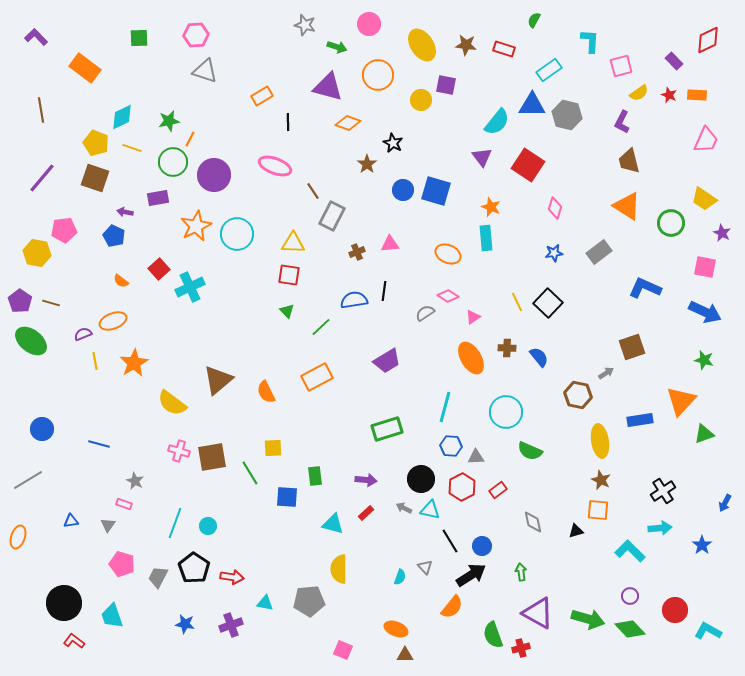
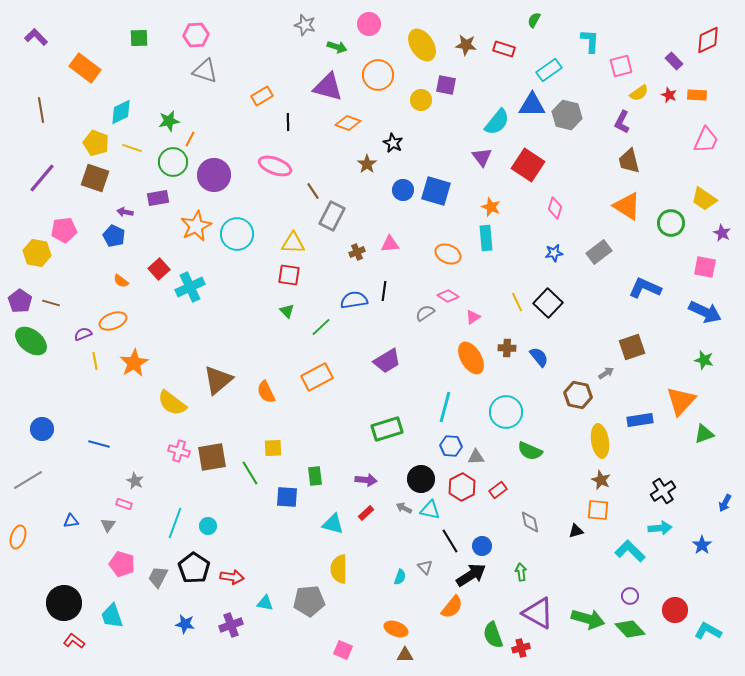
cyan diamond at (122, 117): moved 1 px left, 5 px up
gray diamond at (533, 522): moved 3 px left
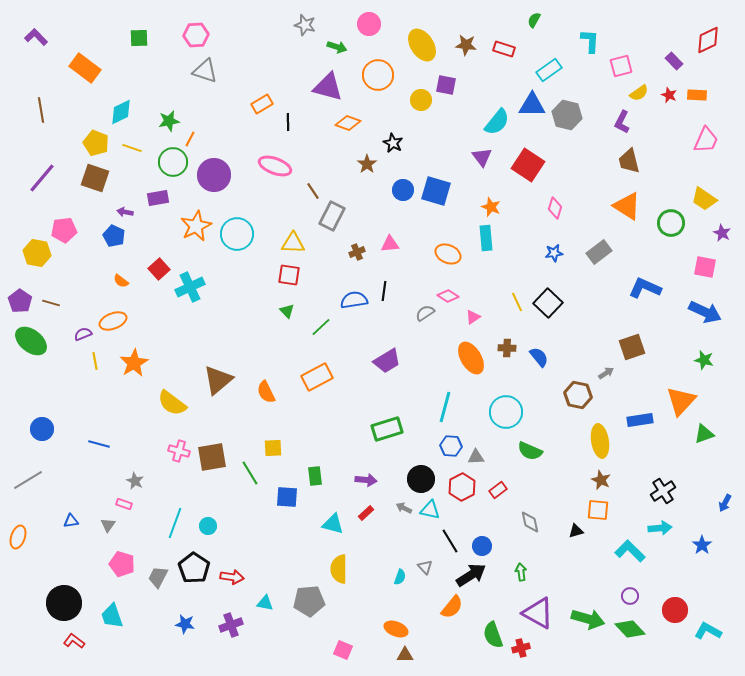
orange rectangle at (262, 96): moved 8 px down
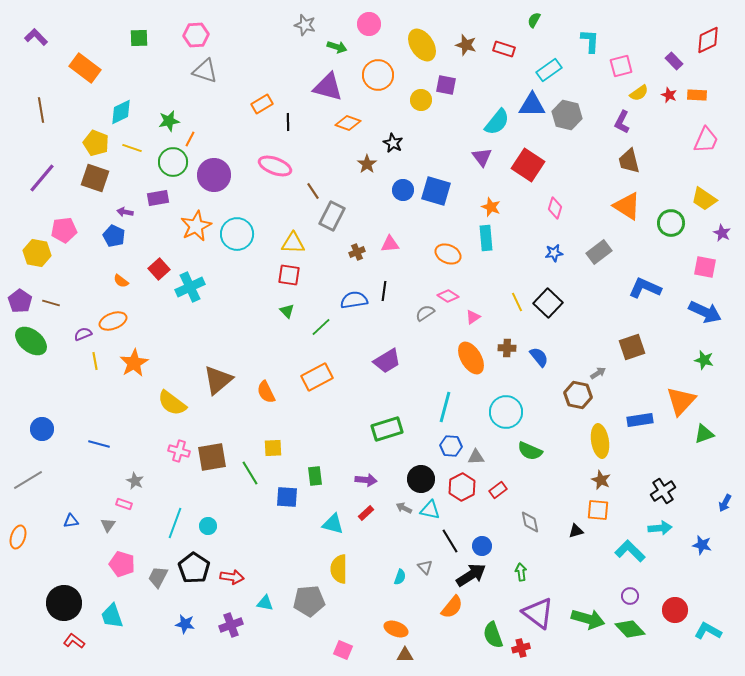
brown star at (466, 45): rotated 10 degrees clockwise
gray arrow at (606, 373): moved 8 px left
blue star at (702, 545): rotated 24 degrees counterclockwise
purple triangle at (538, 613): rotated 8 degrees clockwise
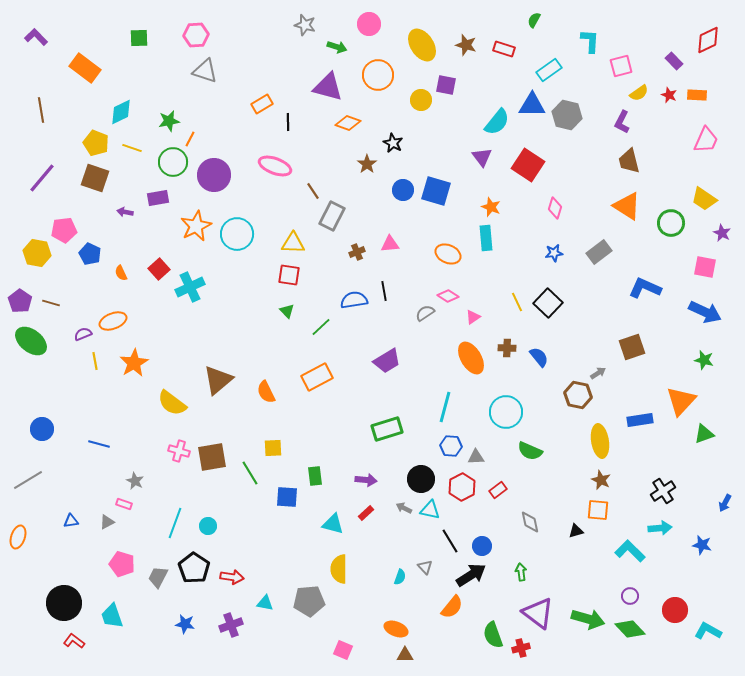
blue pentagon at (114, 236): moved 24 px left, 18 px down
orange semicircle at (121, 281): moved 8 px up; rotated 28 degrees clockwise
black line at (384, 291): rotated 18 degrees counterclockwise
gray triangle at (108, 525): moved 1 px left, 3 px up; rotated 28 degrees clockwise
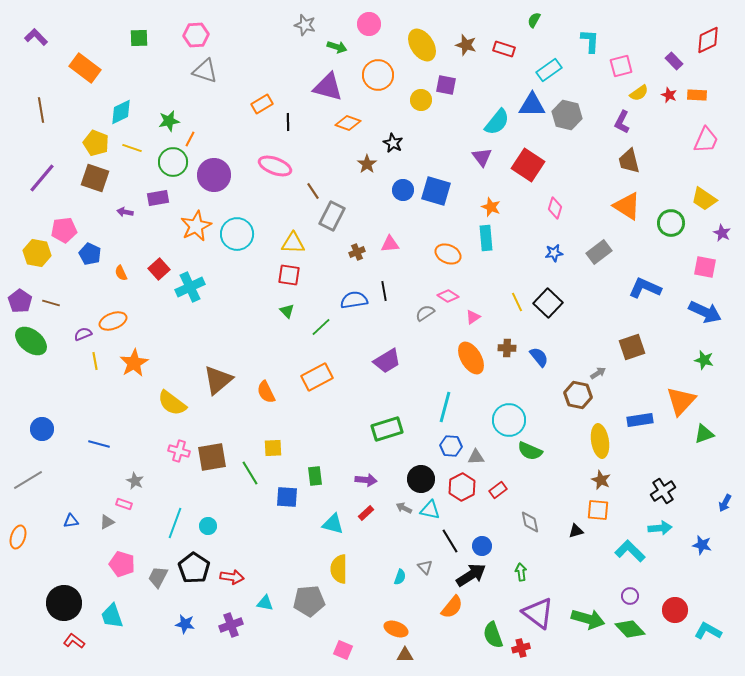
cyan circle at (506, 412): moved 3 px right, 8 px down
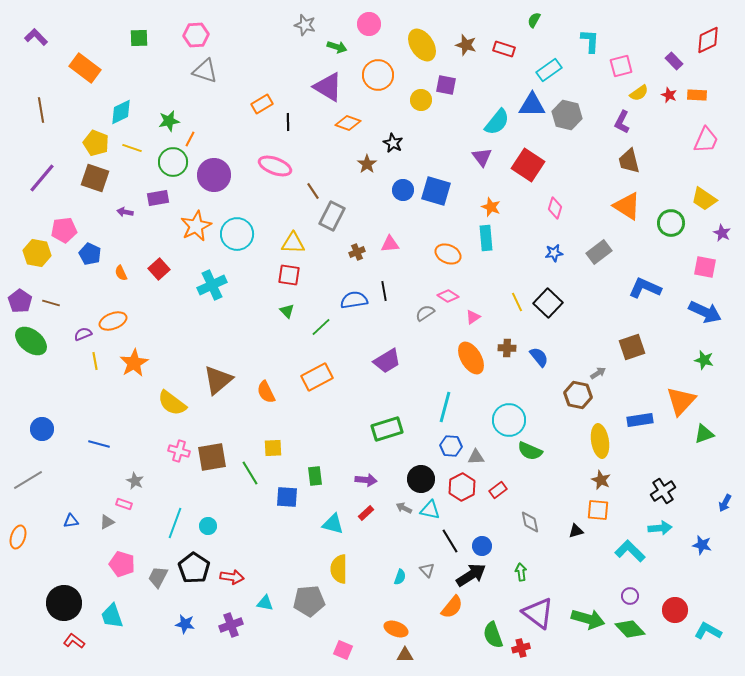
purple triangle at (328, 87): rotated 16 degrees clockwise
cyan cross at (190, 287): moved 22 px right, 2 px up
gray triangle at (425, 567): moved 2 px right, 3 px down
